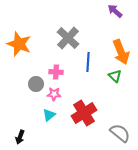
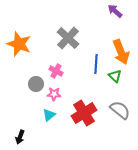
blue line: moved 8 px right, 2 px down
pink cross: moved 1 px up; rotated 24 degrees clockwise
gray semicircle: moved 23 px up
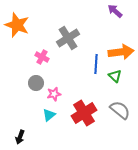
gray cross: rotated 15 degrees clockwise
orange star: moved 2 px left, 19 px up
orange arrow: rotated 75 degrees counterclockwise
pink cross: moved 14 px left, 14 px up
gray circle: moved 1 px up
pink star: rotated 16 degrees counterclockwise
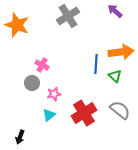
gray cross: moved 22 px up
pink cross: moved 8 px down
gray circle: moved 4 px left
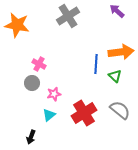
purple arrow: moved 2 px right
orange star: rotated 10 degrees counterclockwise
pink cross: moved 3 px left, 1 px up
black arrow: moved 11 px right
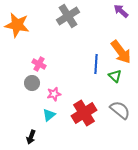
purple arrow: moved 4 px right
orange arrow: rotated 60 degrees clockwise
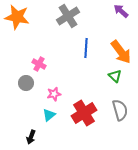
orange star: moved 8 px up
blue line: moved 10 px left, 16 px up
gray circle: moved 6 px left
gray semicircle: rotated 35 degrees clockwise
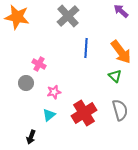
gray cross: rotated 10 degrees counterclockwise
pink star: moved 2 px up
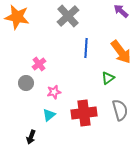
pink cross: rotated 24 degrees clockwise
green triangle: moved 7 px left, 2 px down; rotated 40 degrees clockwise
red cross: rotated 25 degrees clockwise
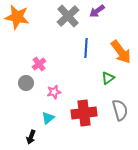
purple arrow: moved 24 px left; rotated 77 degrees counterclockwise
cyan triangle: moved 1 px left, 3 px down
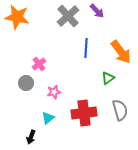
purple arrow: rotated 98 degrees counterclockwise
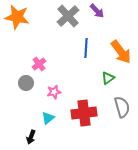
gray semicircle: moved 2 px right, 3 px up
